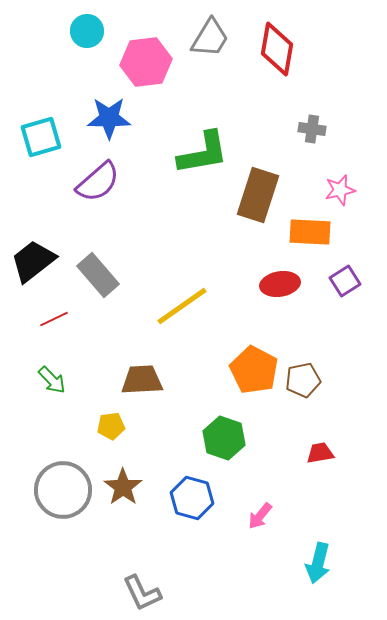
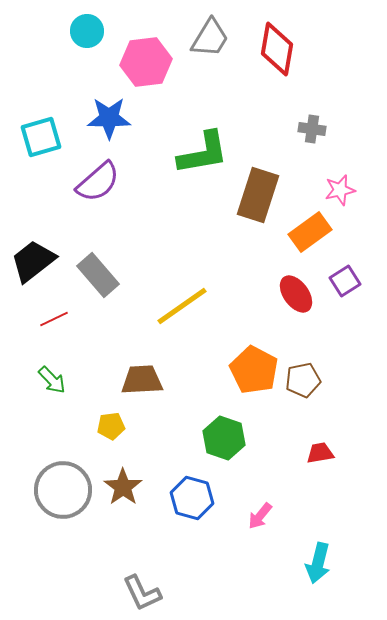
orange rectangle: rotated 39 degrees counterclockwise
red ellipse: moved 16 px right, 10 px down; rotated 63 degrees clockwise
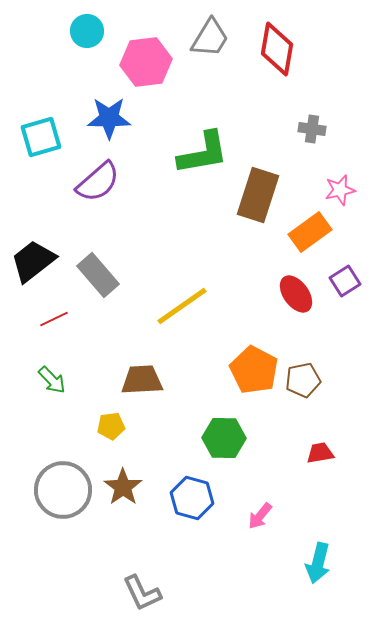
green hexagon: rotated 18 degrees counterclockwise
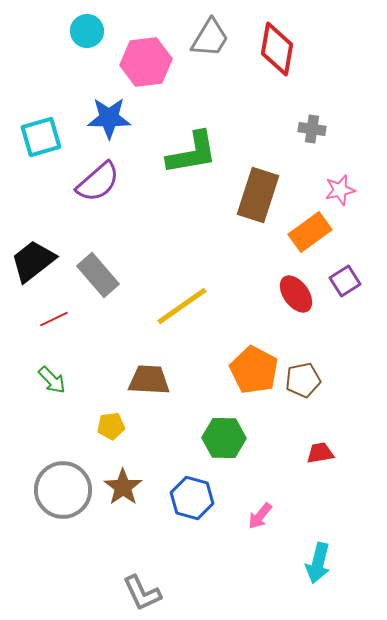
green L-shape: moved 11 px left
brown trapezoid: moved 7 px right; rotated 6 degrees clockwise
